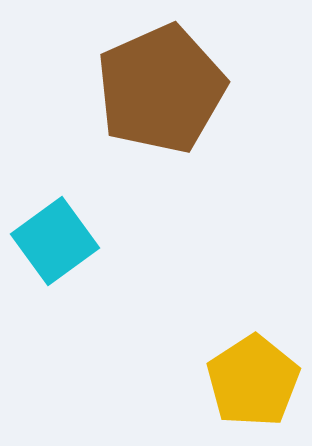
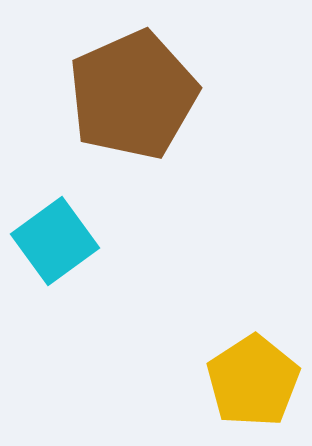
brown pentagon: moved 28 px left, 6 px down
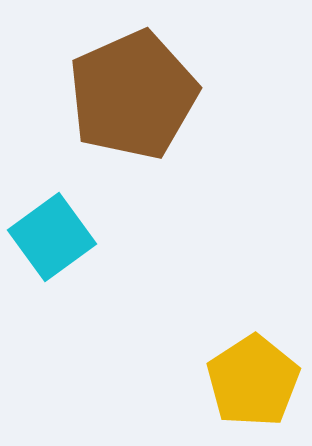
cyan square: moved 3 px left, 4 px up
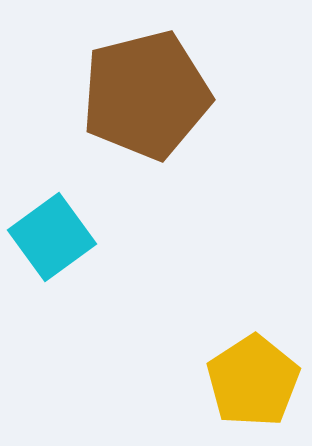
brown pentagon: moved 13 px right; rotated 10 degrees clockwise
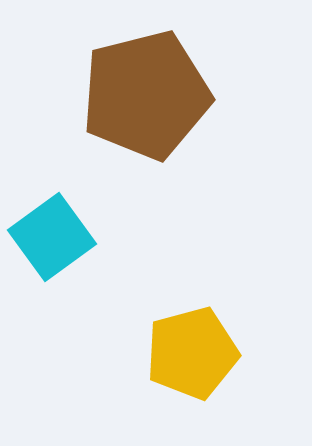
yellow pentagon: moved 61 px left, 28 px up; rotated 18 degrees clockwise
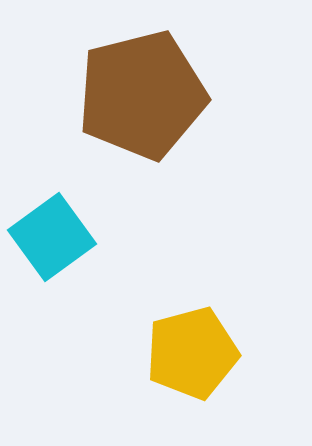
brown pentagon: moved 4 px left
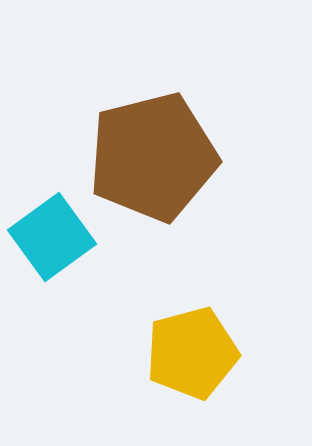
brown pentagon: moved 11 px right, 62 px down
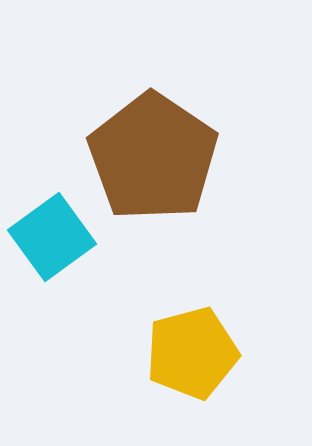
brown pentagon: rotated 24 degrees counterclockwise
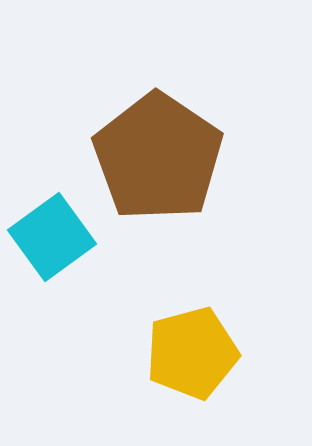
brown pentagon: moved 5 px right
